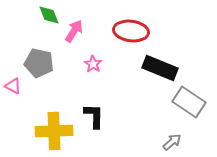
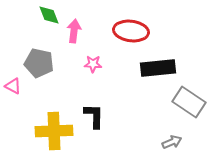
pink arrow: rotated 25 degrees counterclockwise
pink star: rotated 30 degrees counterclockwise
black rectangle: moved 2 px left; rotated 28 degrees counterclockwise
gray arrow: rotated 18 degrees clockwise
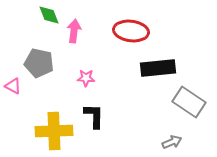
pink star: moved 7 px left, 14 px down
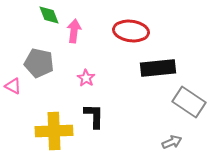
pink star: rotated 30 degrees clockwise
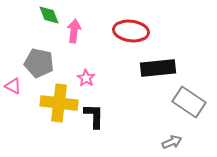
yellow cross: moved 5 px right, 28 px up; rotated 9 degrees clockwise
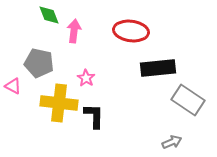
gray rectangle: moved 1 px left, 2 px up
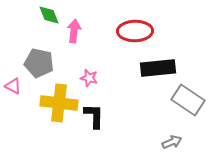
red ellipse: moved 4 px right; rotated 8 degrees counterclockwise
pink star: moved 3 px right; rotated 18 degrees counterclockwise
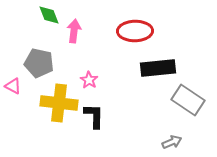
pink star: moved 2 px down; rotated 18 degrees clockwise
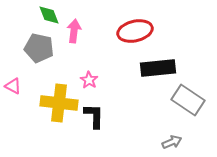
red ellipse: rotated 12 degrees counterclockwise
gray pentagon: moved 15 px up
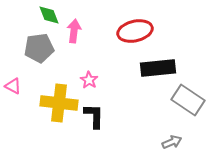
gray pentagon: rotated 20 degrees counterclockwise
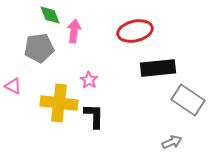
green diamond: moved 1 px right
